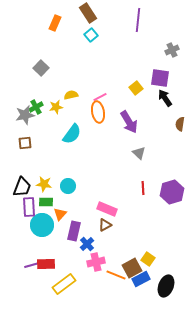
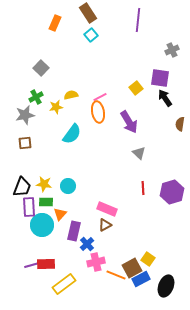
green cross at (36, 107): moved 10 px up
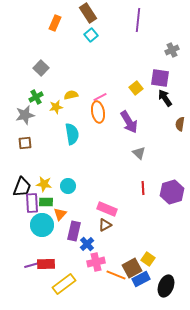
cyan semicircle at (72, 134): rotated 45 degrees counterclockwise
purple rectangle at (29, 207): moved 3 px right, 4 px up
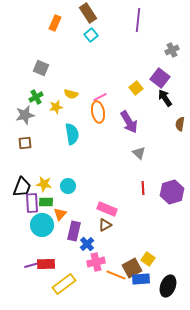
gray square at (41, 68): rotated 21 degrees counterclockwise
purple square at (160, 78): rotated 30 degrees clockwise
yellow semicircle at (71, 95): moved 1 px up; rotated 152 degrees counterclockwise
blue rectangle at (141, 279): rotated 24 degrees clockwise
black ellipse at (166, 286): moved 2 px right
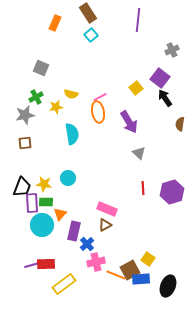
cyan circle at (68, 186): moved 8 px up
brown square at (132, 268): moved 2 px left, 2 px down
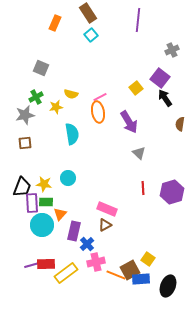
yellow rectangle at (64, 284): moved 2 px right, 11 px up
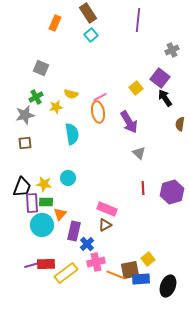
yellow square at (148, 259): rotated 16 degrees clockwise
brown square at (130, 270): rotated 18 degrees clockwise
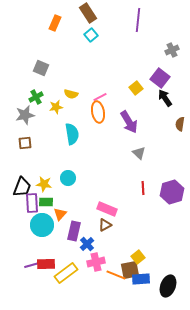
yellow square at (148, 259): moved 10 px left, 2 px up
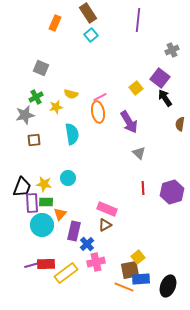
brown square at (25, 143): moved 9 px right, 3 px up
orange line at (116, 275): moved 8 px right, 12 px down
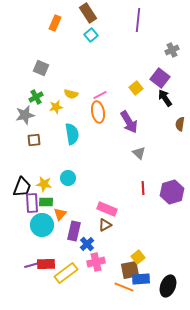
pink line at (100, 97): moved 2 px up
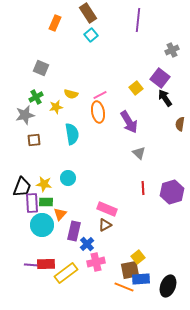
purple line at (32, 265): rotated 21 degrees clockwise
